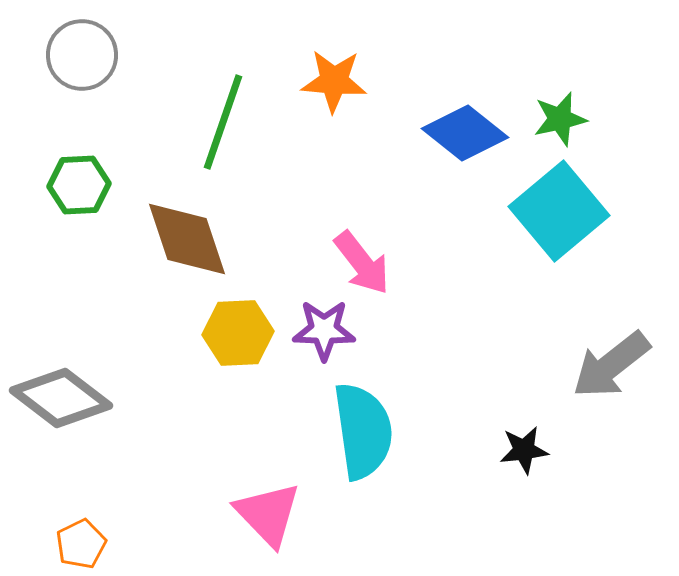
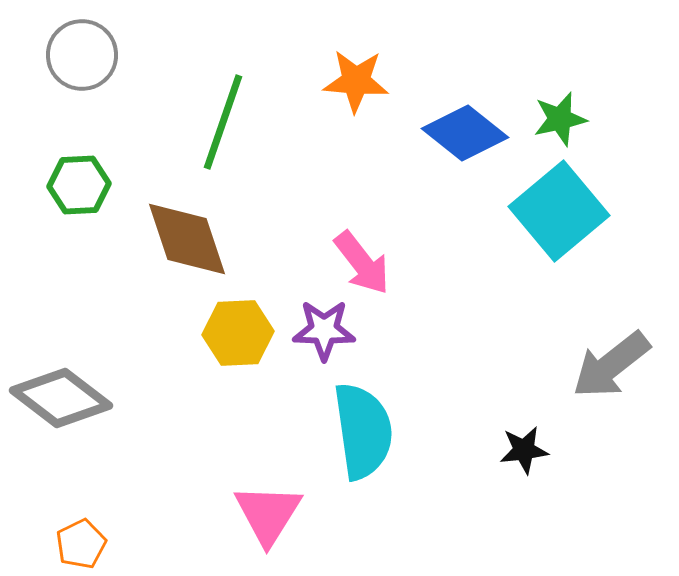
orange star: moved 22 px right
pink triangle: rotated 16 degrees clockwise
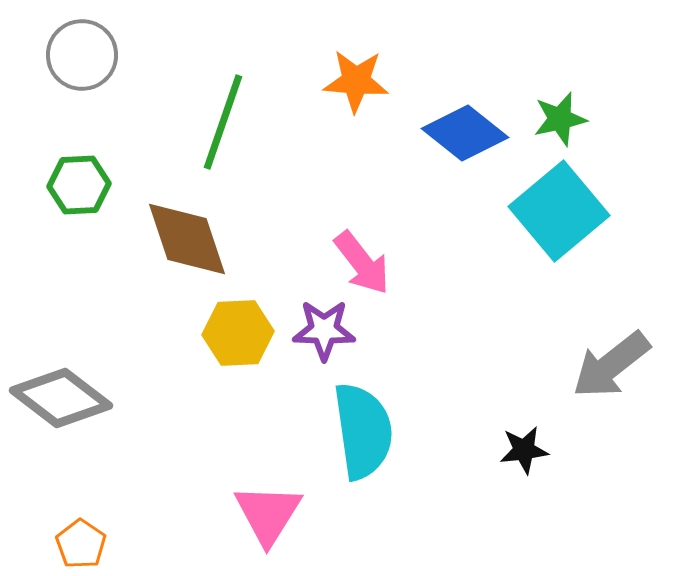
orange pentagon: rotated 12 degrees counterclockwise
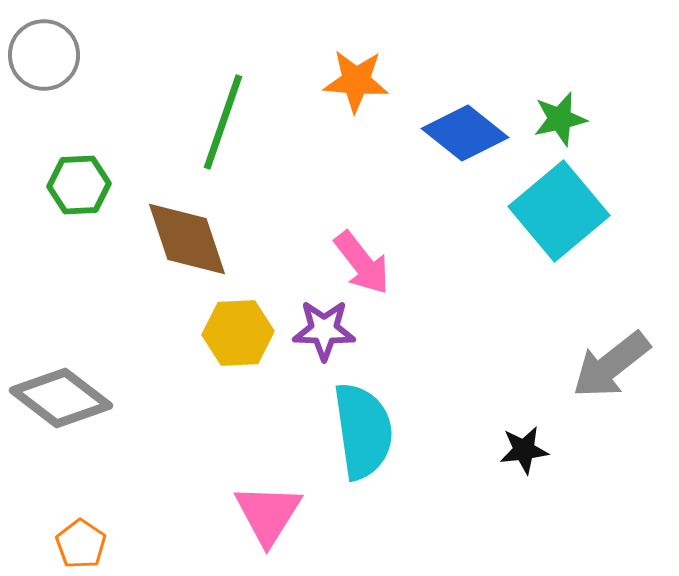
gray circle: moved 38 px left
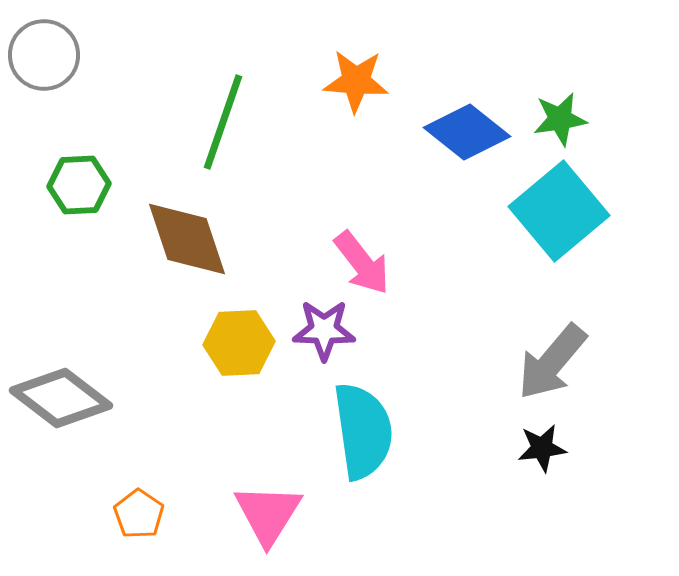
green star: rotated 4 degrees clockwise
blue diamond: moved 2 px right, 1 px up
yellow hexagon: moved 1 px right, 10 px down
gray arrow: moved 59 px left, 3 px up; rotated 12 degrees counterclockwise
black star: moved 18 px right, 2 px up
orange pentagon: moved 58 px right, 30 px up
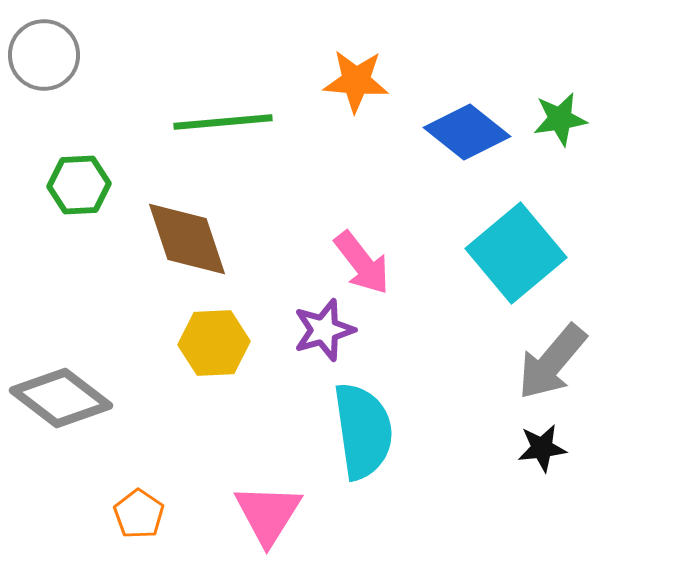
green line: rotated 66 degrees clockwise
cyan square: moved 43 px left, 42 px down
purple star: rotated 18 degrees counterclockwise
yellow hexagon: moved 25 px left
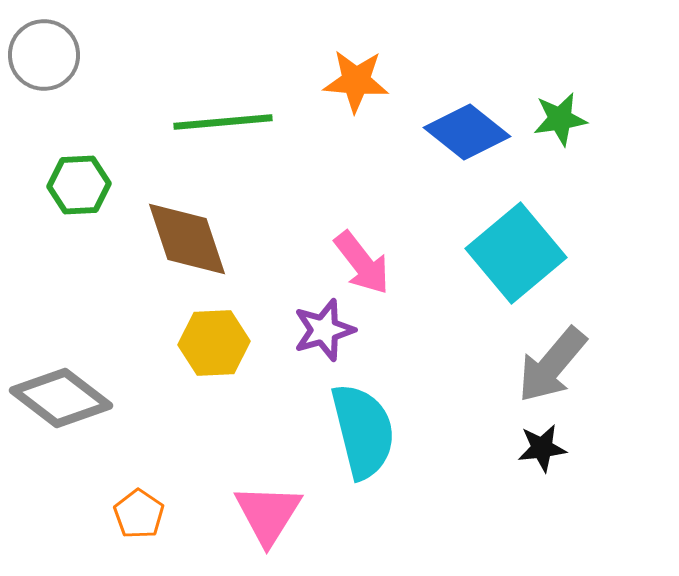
gray arrow: moved 3 px down
cyan semicircle: rotated 6 degrees counterclockwise
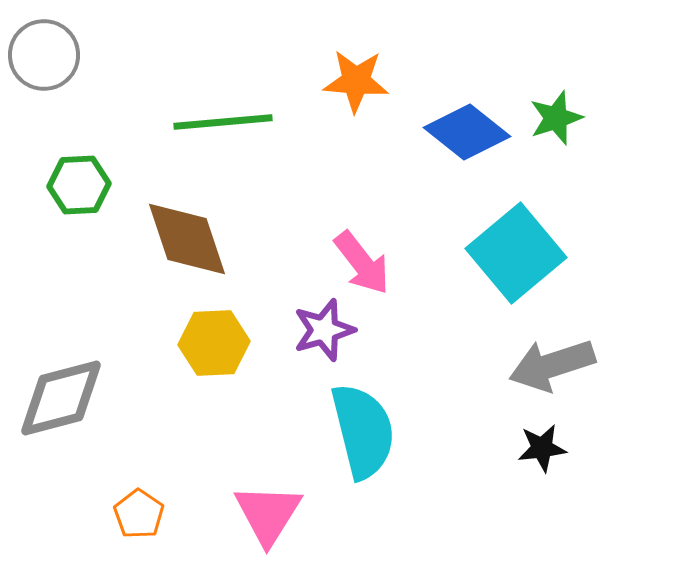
green star: moved 4 px left, 1 px up; rotated 10 degrees counterclockwise
gray arrow: rotated 32 degrees clockwise
gray diamond: rotated 52 degrees counterclockwise
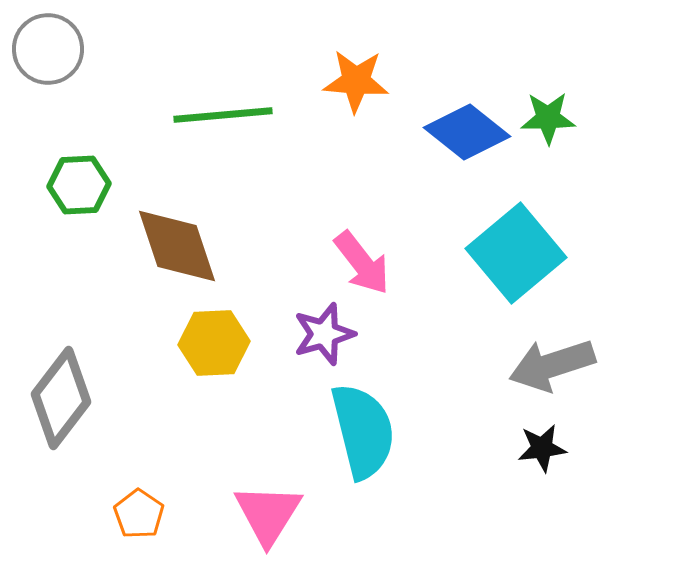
gray circle: moved 4 px right, 6 px up
green star: moved 8 px left; rotated 18 degrees clockwise
green line: moved 7 px up
brown diamond: moved 10 px left, 7 px down
purple star: moved 4 px down
gray diamond: rotated 38 degrees counterclockwise
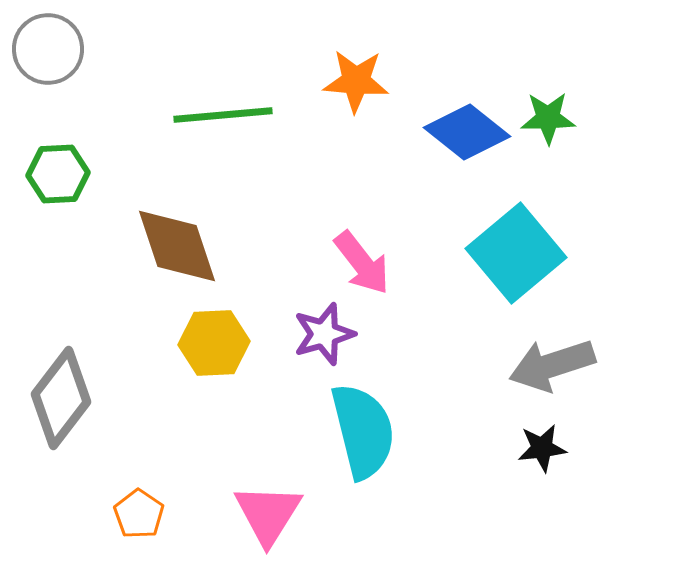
green hexagon: moved 21 px left, 11 px up
